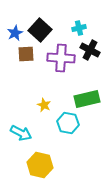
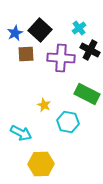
cyan cross: rotated 24 degrees counterclockwise
green rectangle: moved 5 px up; rotated 40 degrees clockwise
cyan hexagon: moved 1 px up
yellow hexagon: moved 1 px right, 1 px up; rotated 15 degrees counterclockwise
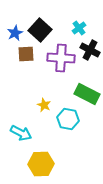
cyan hexagon: moved 3 px up
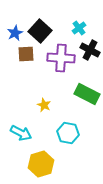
black square: moved 1 px down
cyan hexagon: moved 14 px down
yellow hexagon: rotated 15 degrees counterclockwise
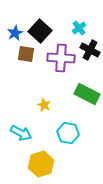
brown square: rotated 12 degrees clockwise
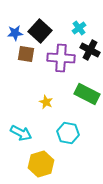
blue star: rotated 21 degrees clockwise
yellow star: moved 2 px right, 3 px up
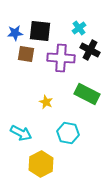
black square: rotated 35 degrees counterclockwise
yellow hexagon: rotated 10 degrees counterclockwise
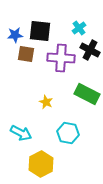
blue star: moved 2 px down
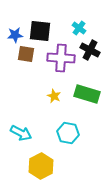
cyan cross: rotated 16 degrees counterclockwise
green rectangle: rotated 10 degrees counterclockwise
yellow star: moved 8 px right, 6 px up
yellow hexagon: moved 2 px down
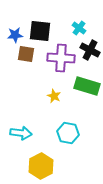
green rectangle: moved 8 px up
cyan arrow: rotated 20 degrees counterclockwise
